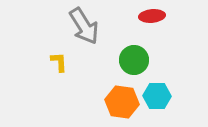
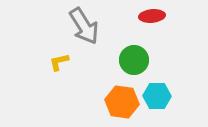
yellow L-shape: rotated 100 degrees counterclockwise
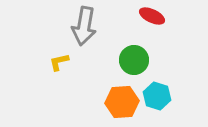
red ellipse: rotated 30 degrees clockwise
gray arrow: rotated 42 degrees clockwise
cyan hexagon: rotated 16 degrees clockwise
orange hexagon: rotated 12 degrees counterclockwise
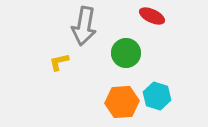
green circle: moved 8 px left, 7 px up
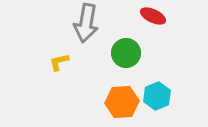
red ellipse: moved 1 px right
gray arrow: moved 2 px right, 3 px up
cyan hexagon: rotated 20 degrees clockwise
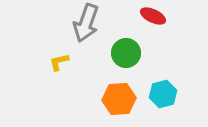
gray arrow: rotated 9 degrees clockwise
cyan hexagon: moved 6 px right, 2 px up; rotated 8 degrees clockwise
orange hexagon: moved 3 px left, 3 px up
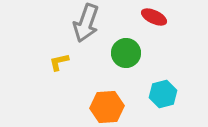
red ellipse: moved 1 px right, 1 px down
orange hexagon: moved 12 px left, 8 px down
